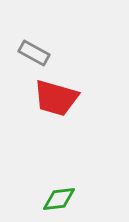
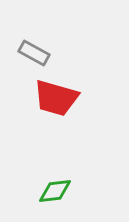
green diamond: moved 4 px left, 8 px up
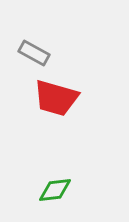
green diamond: moved 1 px up
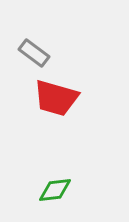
gray rectangle: rotated 8 degrees clockwise
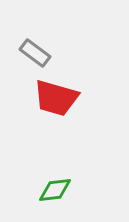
gray rectangle: moved 1 px right
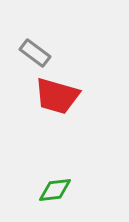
red trapezoid: moved 1 px right, 2 px up
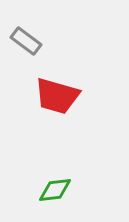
gray rectangle: moved 9 px left, 12 px up
